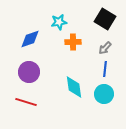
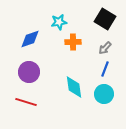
blue line: rotated 14 degrees clockwise
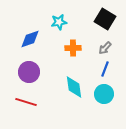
orange cross: moved 6 px down
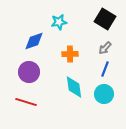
blue diamond: moved 4 px right, 2 px down
orange cross: moved 3 px left, 6 px down
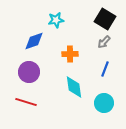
cyan star: moved 3 px left, 2 px up
gray arrow: moved 1 px left, 6 px up
cyan circle: moved 9 px down
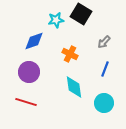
black square: moved 24 px left, 5 px up
orange cross: rotated 28 degrees clockwise
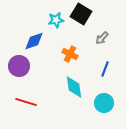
gray arrow: moved 2 px left, 4 px up
purple circle: moved 10 px left, 6 px up
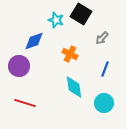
cyan star: rotated 28 degrees clockwise
red line: moved 1 px left, 1 px down
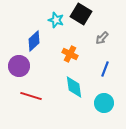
blue diamond: rotated 25 degrees counterclockwise
red line: moved 6 px right, 7 px up
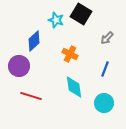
gray arrow: moved 5 px right
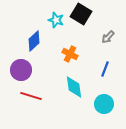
gray arrow: moved 1 px right, 1 px up
purple circle: moved 2 px right, 4 px down
cyan circle: moved 1 px down
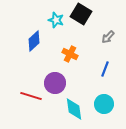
purple circle: moved 34 px right, 13 px down
cyan diamond: moved 22 px down
